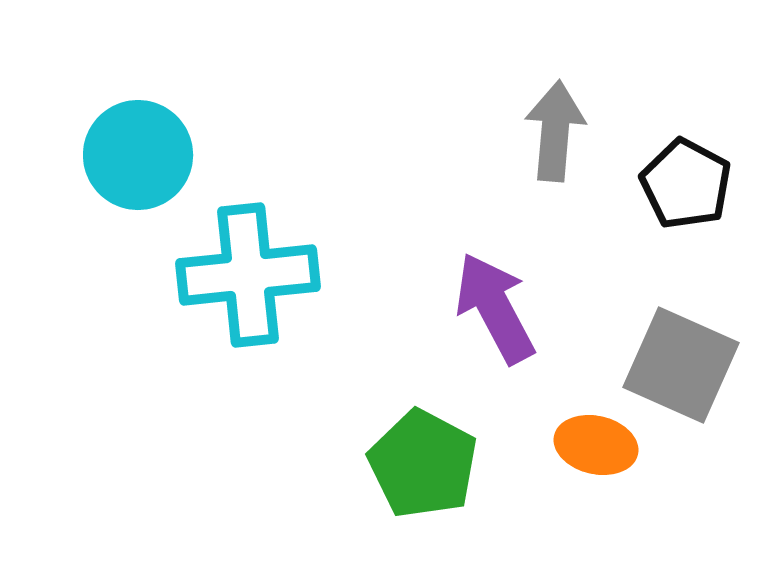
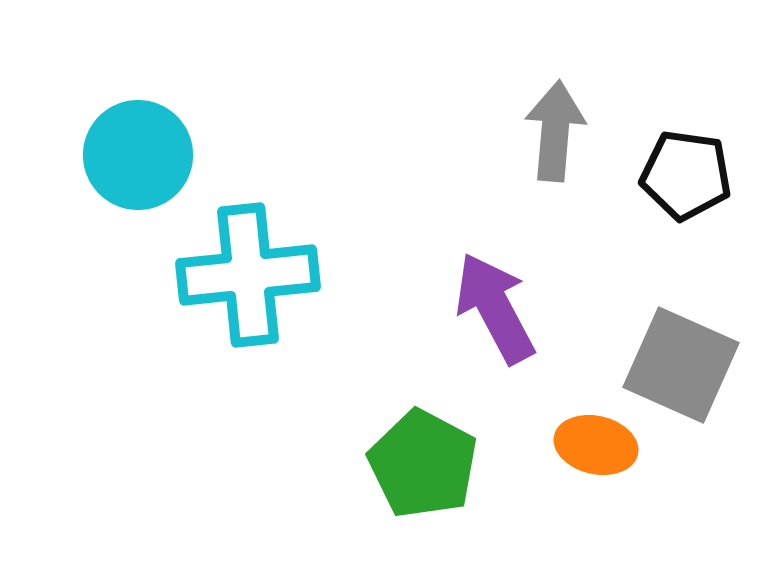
black pentagon: moved 9 px up; rotated 20 degrees counterclockwise
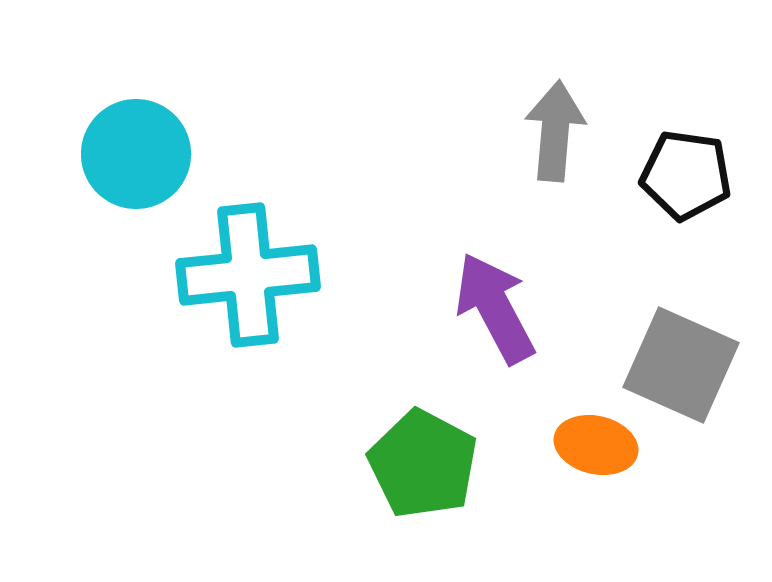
cyan circle: moved 2 px left, 1 px up
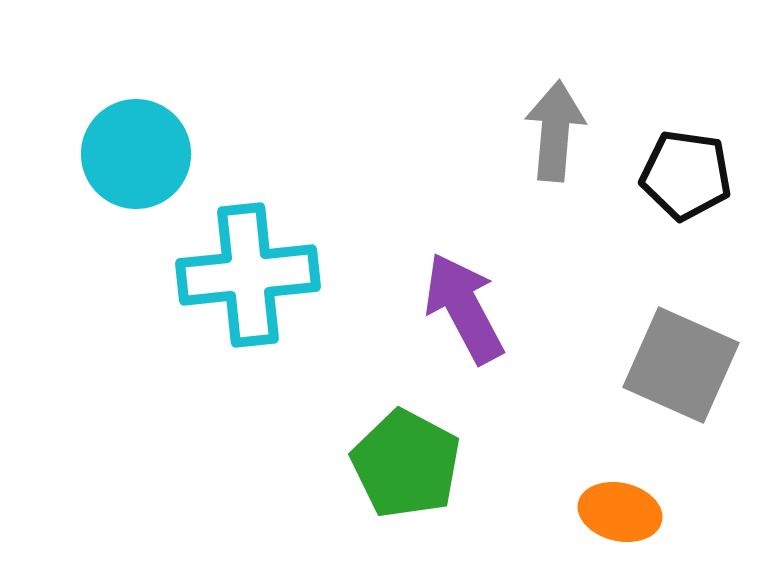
purple arrow: moved 31 px left
orange ellipse: moved 24 px right, 67 px down
green pentagon: moved 17 px left
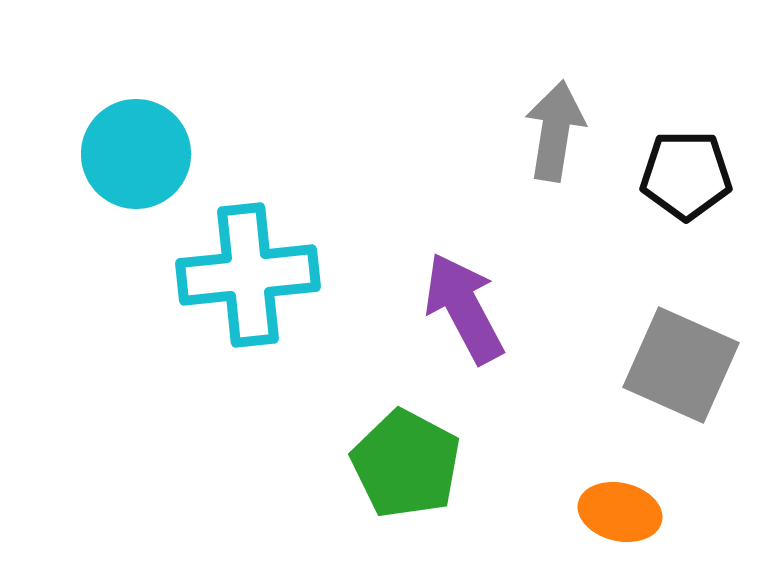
gray arrow: rotated 4 degrees clockwise
black pentagon: rotated 8 degrees counterclockwise
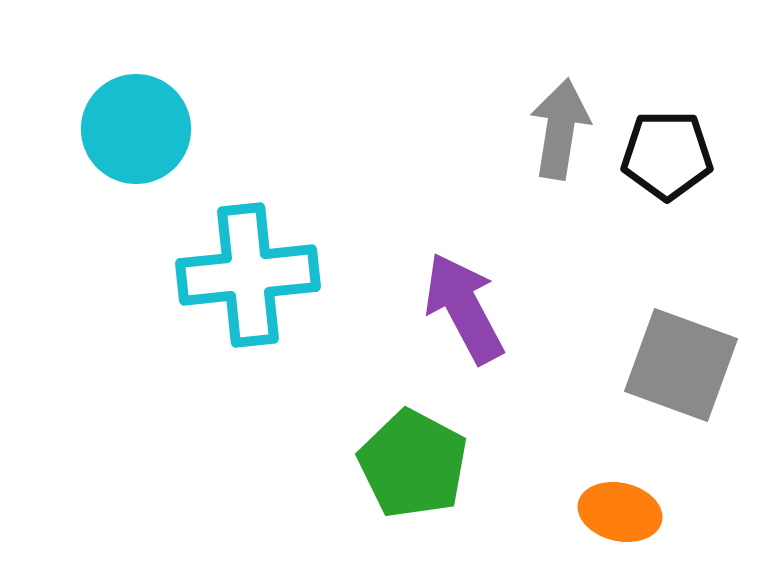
gray arrow: moved 5 px right, 2 px up
cyan circle: moved 25 px up
black pentagon: moved 19 px left, 20 px up
gray square: rotated 4 degrees counterclockwise
green pentagon: moved 7 px right
